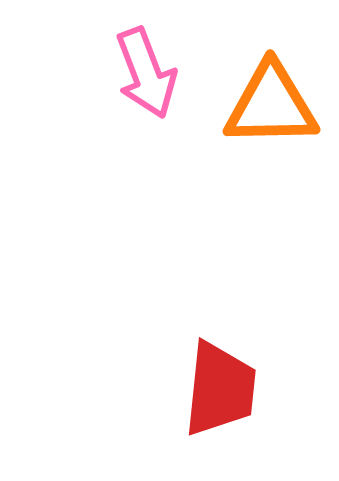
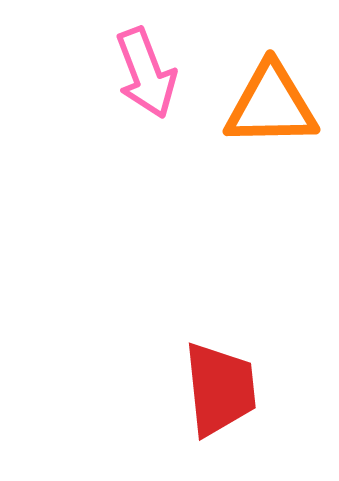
red trapezoid: rotated 12 degrees counterclockwise
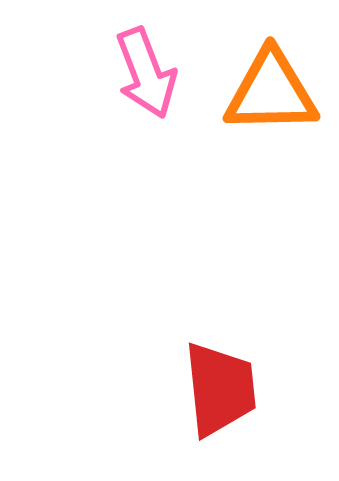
orange triangle: moved 13 px up
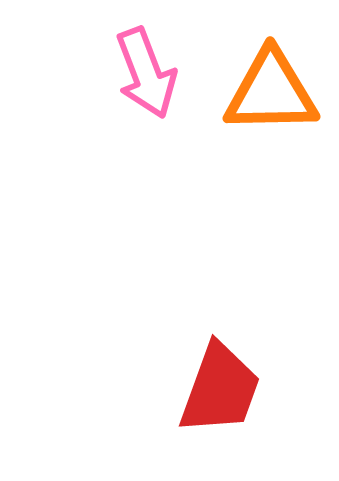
red trapezoid: rotated 26 degrees clockwise
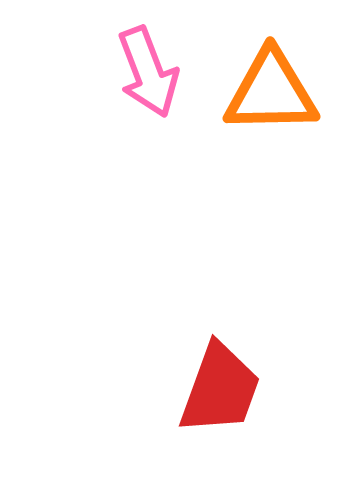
pink arrow: moved 2 px right, 1 px up
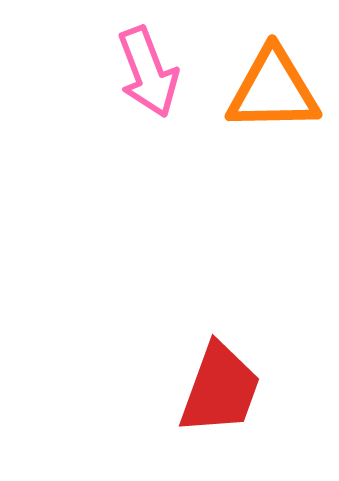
orange triangle: moved 2 px right, 2 px up
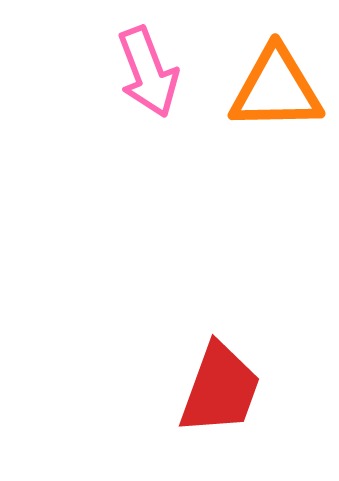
orange triangle: moved 3 px right, 1 px up
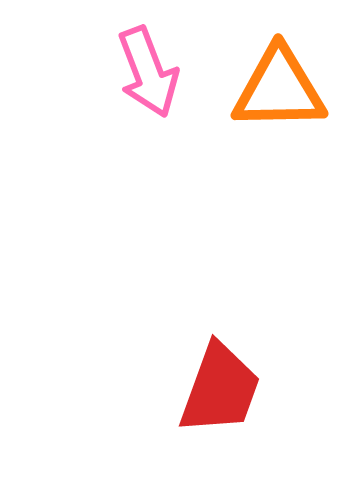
orange triangle: moved 3 px right
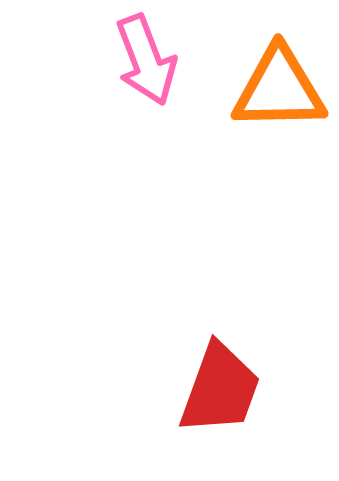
pink arrow: moved 2 px left, 12 px up
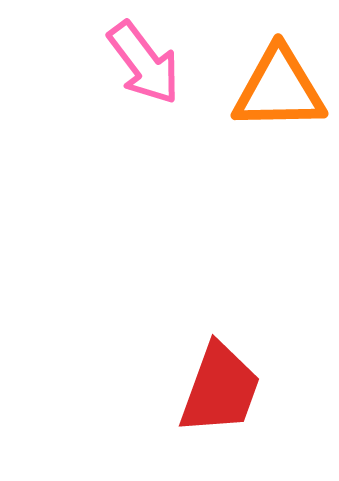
pink arrow: moved 2 px left, 3 px down; rotated 16 degrees counterclockwise
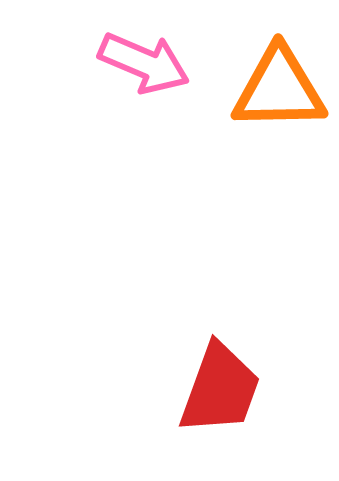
pink arrow: rotated 30 degrees counterclockwise
